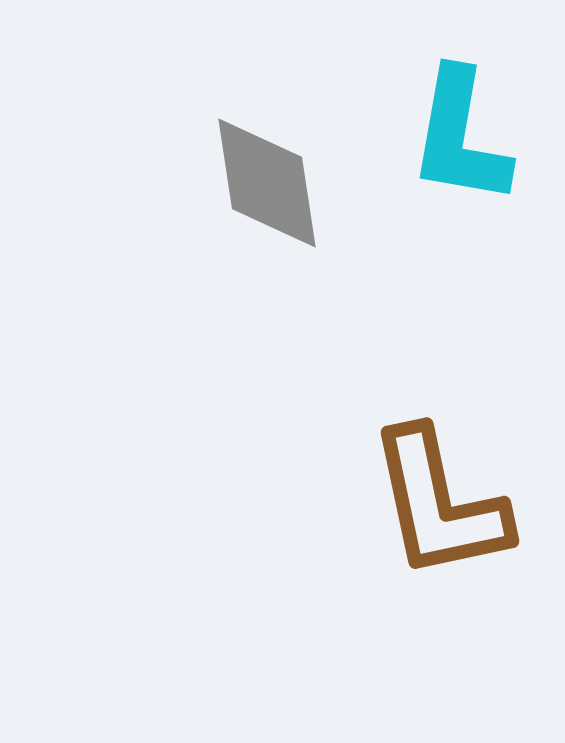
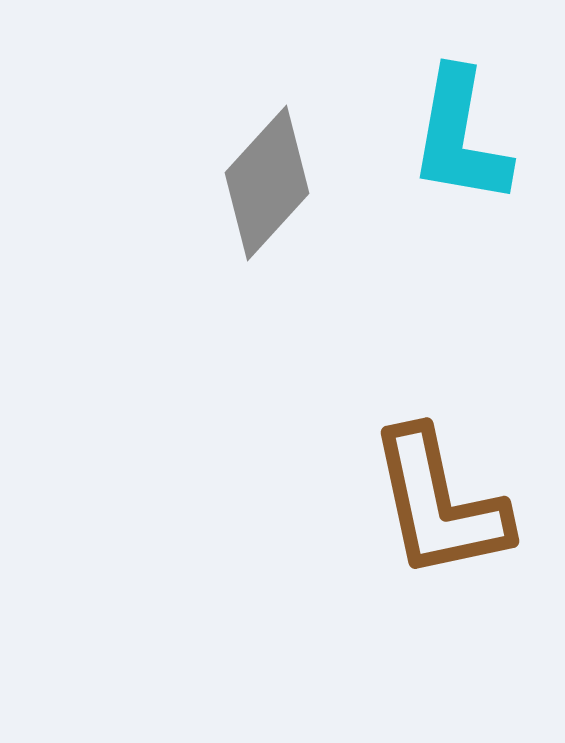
gray diamond: rotated 51 degrees clockwise
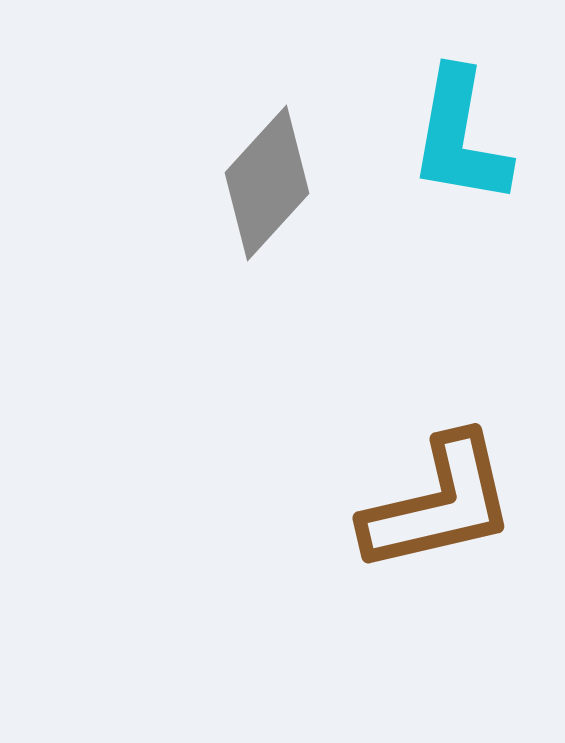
brown L-shape: rotated 91 degrees counterclockwise
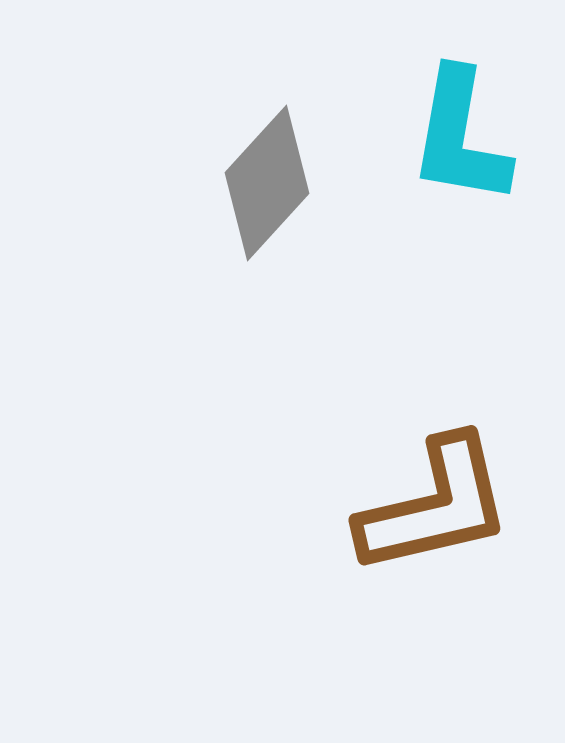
brown L-shape: moved 4 px left, 2 px down
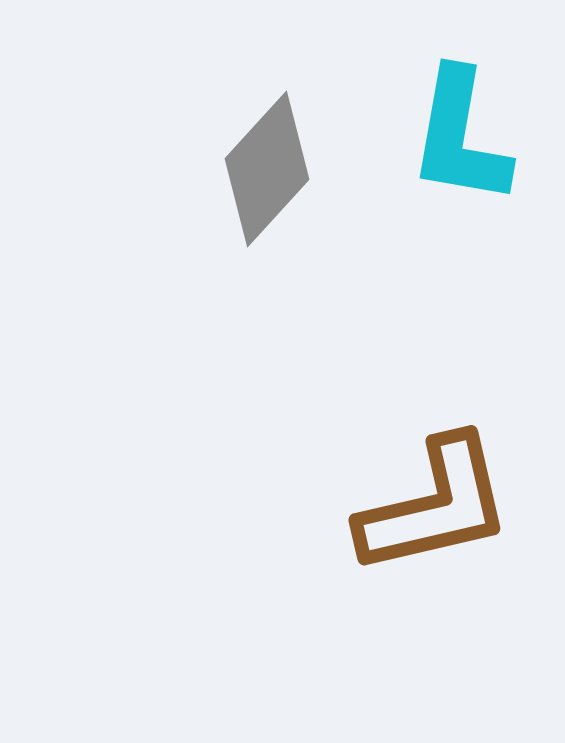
gray diamond: moved 14 px up
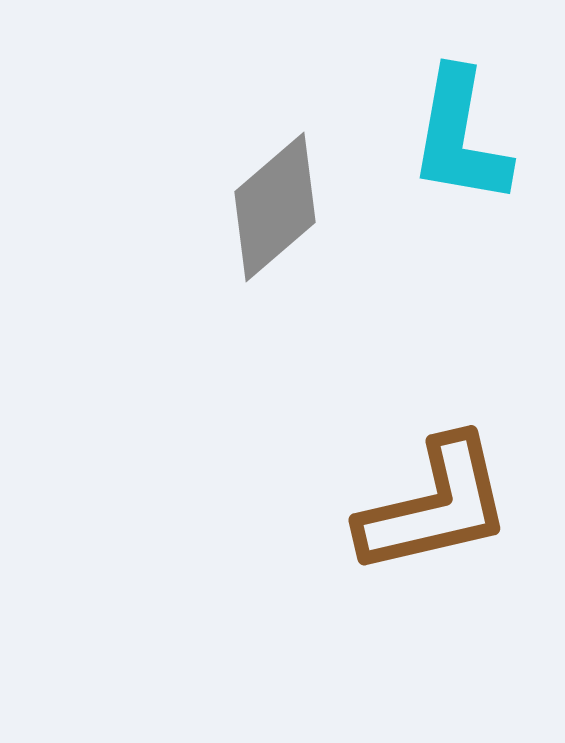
gray diamond: moved 8 px right, 38 px down; rotated 7 degrees clockwise
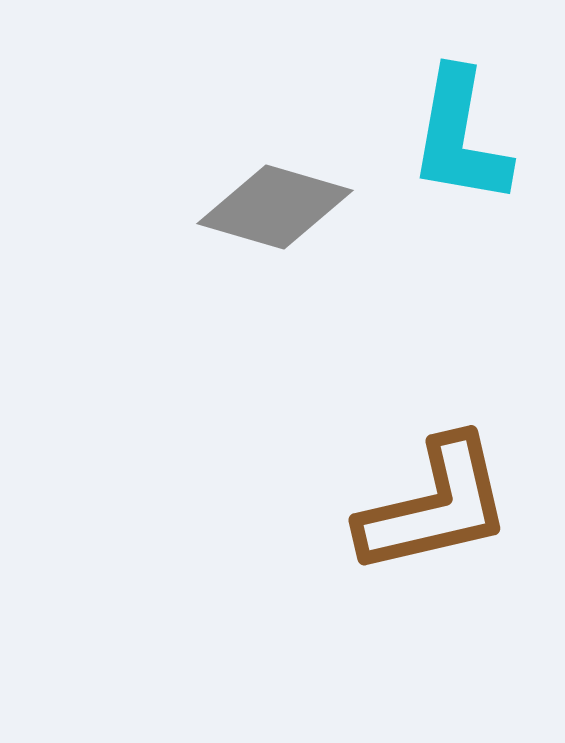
gray diamond: rotated 57 degrees clockwise
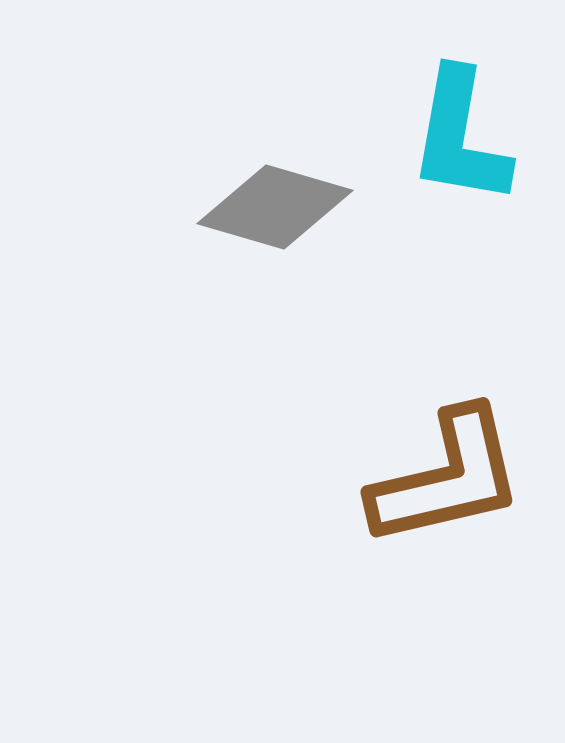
brown L-shape: moved 12 px right, 28 px up
